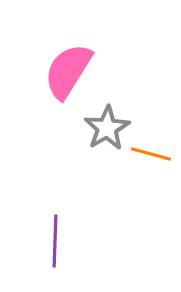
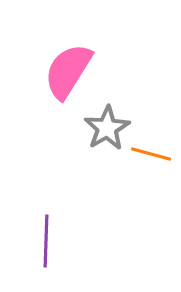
purple line: moved 9 px left
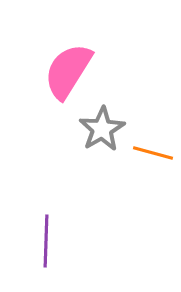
gray star: moved 5 px left, 1 px down
orange line: moved 2 px right, 1 px up
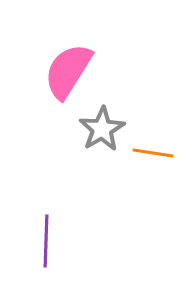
orange line: rotated 6 degrees counterclockwise
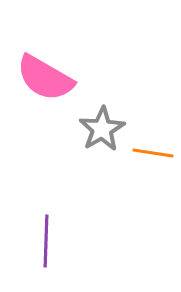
pink semicircle: moved 23 px left, 7 px down; rotated 92 degrees counterclockwise
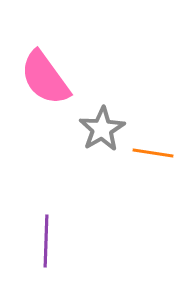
pink semicircle: rotated 24 degrees clockwise
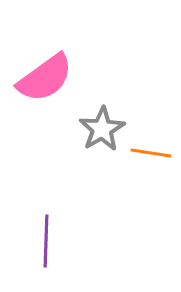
pink semicircle: rotated 90 degrees counterclockwise
orange line: moved 2 px left
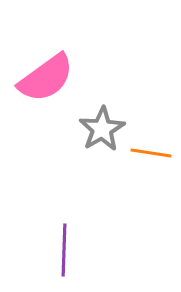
pink semicircle: moved 1 px right
purple line: moved 18 px right, 9 px down
